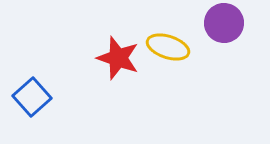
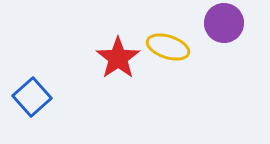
red star: rotated 18 degrees clockwise
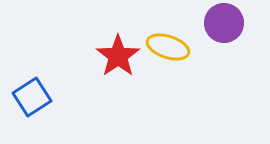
red star: moved 2 px up
blue square: rotated 9 degrees clockwise
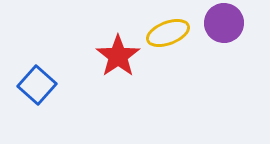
yellow ellipse: moved 14 px up; rotated 39 degrees counterclockwise
blue square: moved 5 px right, 12 px up; rotated 15 degrees counterclockwise
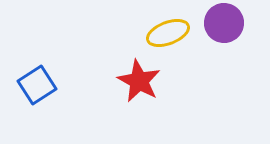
red star: moved 21 px right, 25 px down; rotated 9 degrees counterclockwise
blue square: rotated 15 degrees clockwise
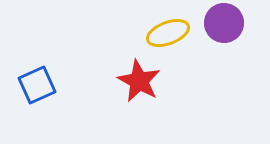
blue square: rotated 9 degrees clockwise
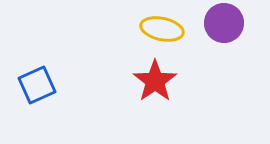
yellow ellipse: moved 6 px left, 4 px up; rotated 33 degrees clockwise
red star: moved 16 px right; rotated 9 degrees clockwise
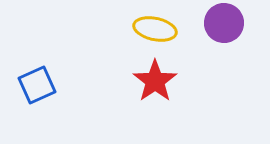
yellow ellipse: moved 7 px left
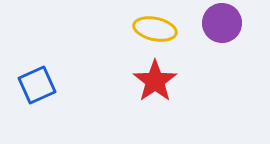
purple circle: moved 2 px left
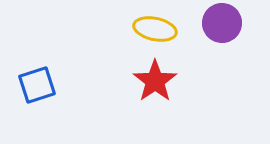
blue square: rotated 6 degrees clockwise
